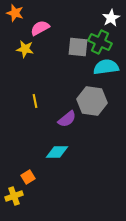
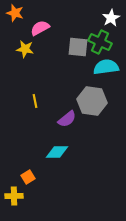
yellow cross: rotated 18 degrees clockwise
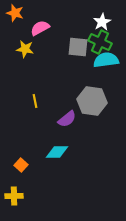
white star: moved 9 px left, 4 px down
cyan semicircle: moved 7 px up
orange square: moved 7 px left, 12 px up; rotated 16 degrees counterclockwise
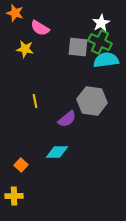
white star: moved 1 px left, 1 px down
pink semicircle: rotated 120 degrees counterclockwise
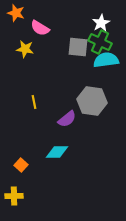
orange star: moved 1 px right
yellow line: moved 1 px left, 1 px down
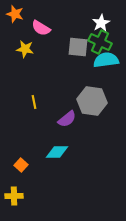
orange star: moved 1 px left, 1 px down
pink semicircle: moved 1 px right
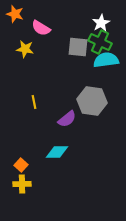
yellow cross: moved 8 px right, 12 px up
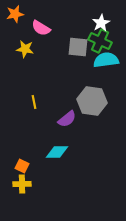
orange star: rotated 30 degrees counterclockwise
green cross: moved 1 px up
orange square: moved 1 px right, 1 px down; rotated 16 degrees counterclockwise
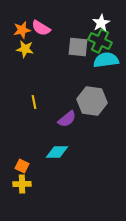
orange star: moved 7 px right, 16 px down
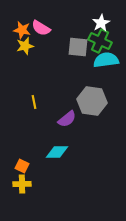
orange star: rotated 24 degrees clockwise
yellow star: moved 3 px up; rotated 24 degrees counterclockwise
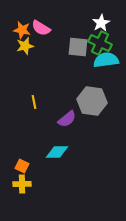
green cross: moved 2 px down
